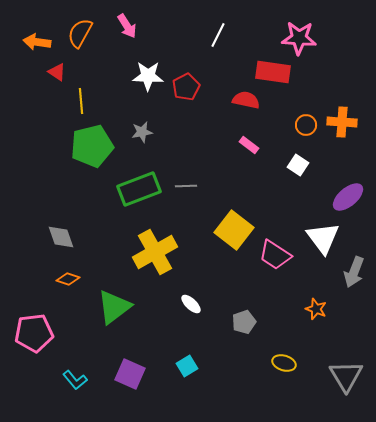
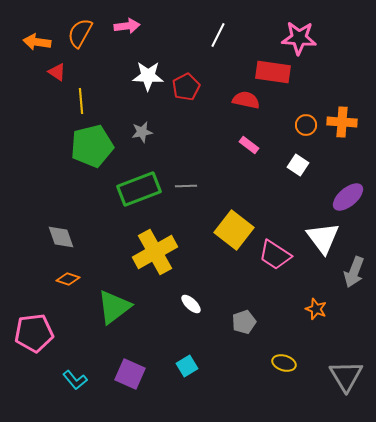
pink arrow: rotated 65 degrees counterclockwise
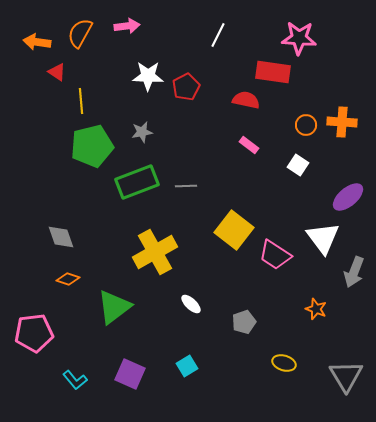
green rectangle: moved 2 px left, 7 px up
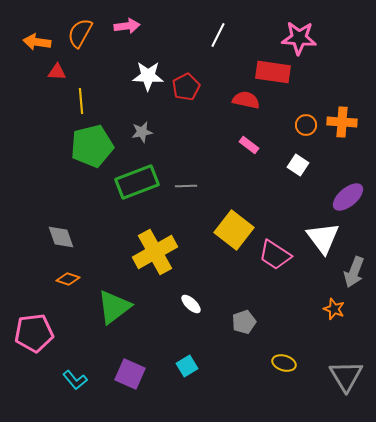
red triangle: rotated 30 degrees counterclockwise
orange star: moved 18 px right
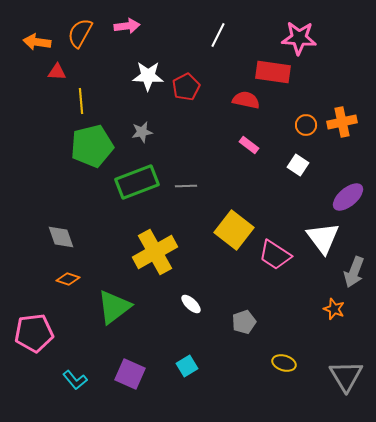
orange cross: rotated 16 degrees counterclockwise
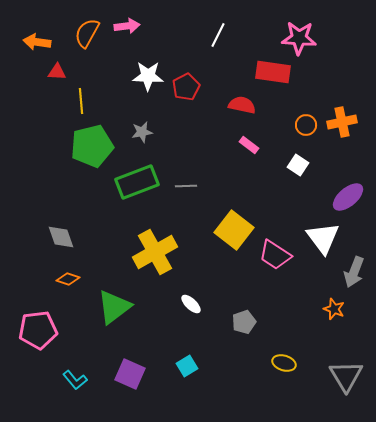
orange semicircle: moved 7 px right
red semicircle: moved 4 px left, 5 px down
pink pentagon: moved 4 px right, 3 px up
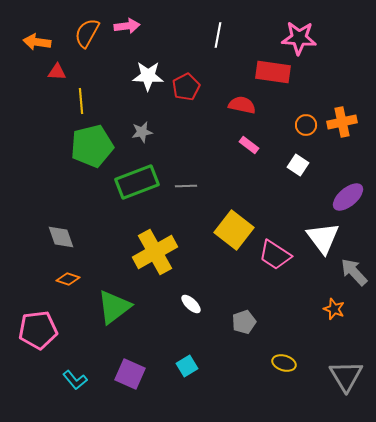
white line: rotated 15 degrees counterclockwise
gray arrow: rotated 116 degrees clockwise
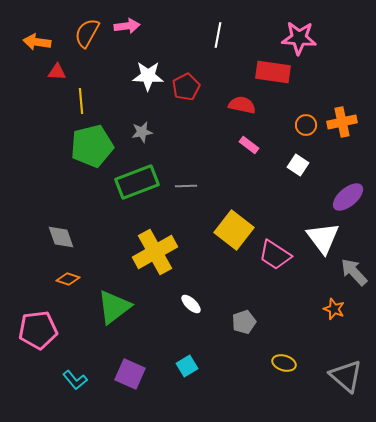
gray triangle: rotated 18 degrees counterclockwise
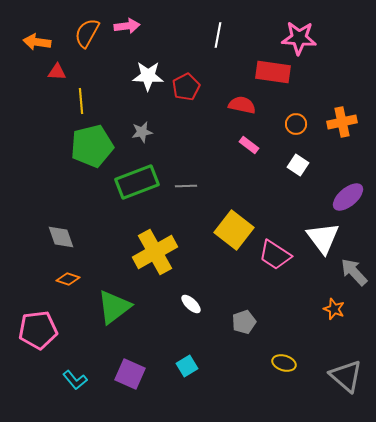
orange circle: moved 10 px left, 1 px up
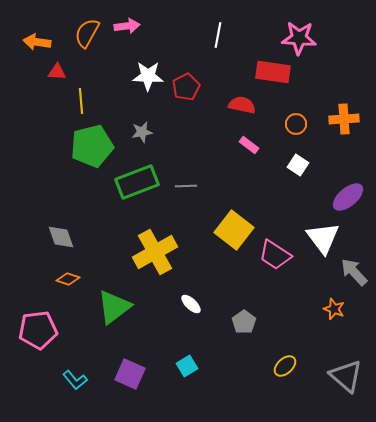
orange cross: moved 2 px right, 3 px up; rotated 8 degrees clockwise
gray pentagon: rotated 15 degrees counterclockwise
yellow ellipse: moved 1 px right, 3 px down; rotated 60 degrees counterclockwise
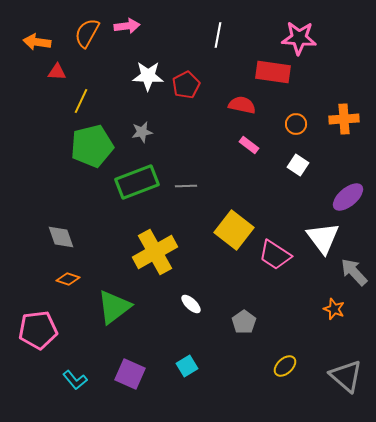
red pentagon: moved 2 px up
yellow line: rotated 30 degrees clockwise
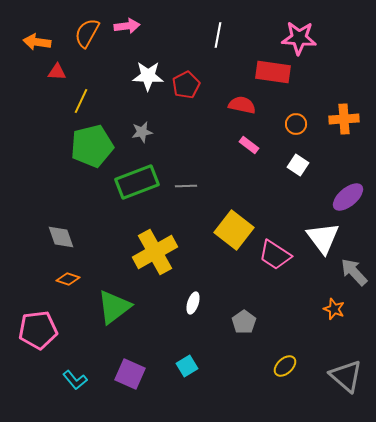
white ellipse: moved 2 px right, 1 px up; rotated 65 degrees clockwise
